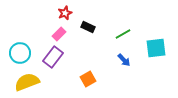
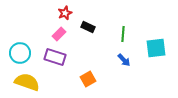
green line: rotated 56 degrees counterclockwise
purple rectangle: moved 2 px right; rotated 70 degrees clockwise
yellow semicircle: rotated 40 degrees clockwise
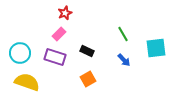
black rectangle: moved 1 px left, 24 px down
green line: rotated 35 degrees counterclockwise
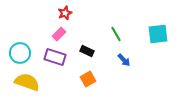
green line: moved 7 px left
cyan square: moved 2 px right, 14 px up
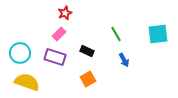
blue arrow: rotated 16 degrees clockwise
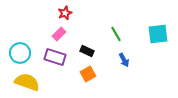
orange square: moved 5 px up
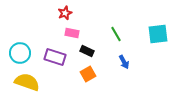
pink rectangle: moved 13 px right, 1 px up; rotated 56 degrees clockwise
blue arrow: moved 2 px down
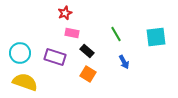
cyan square: moved 2 px left, 3 px down
black rectangle: rotated 16 degrees clockwise
orange square: rotated 28 degrees counterclockwise
yellow semicircle: moved 2 px left
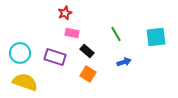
blue arrow: rotated 80 degrees counterclockwise
